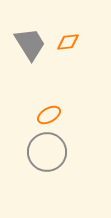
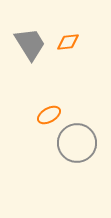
gray circle: moved 30 px right, 9 px up
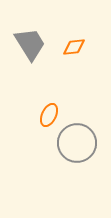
orange diamond: moved 6 px right, 5 px down
orange ellipse: rotated 35 degrees counterclockwise
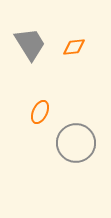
orange ellipse: moved 9 px left, 3 px up
gray circle: moved 1 px left
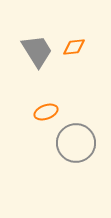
gray trapezoid: moved 7 px right, 7 px down
orange ellipse: moved 6 px right; rotated 45 degrees clockwise
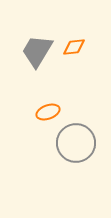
gray trapezoid: rotated 117 degrees counterclockwise
orange ellipse: moved 2 px right
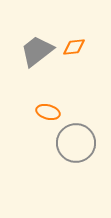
gray trapezoid: rotated 21 degrees clockwise
orange ellipse: rotated 35 degrees clockwise
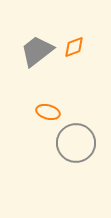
orange diamond: rotated 15 degrees counterclockwise
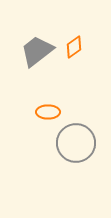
orange diamond: rotated 15 degrees counterclockwise
orange ellipse: rotated 15 degrees counterclockwise
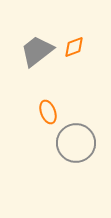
orange diamond: rotated 15 degrees clockwise
orange ellipse: rotated 70 degrees clockwise
